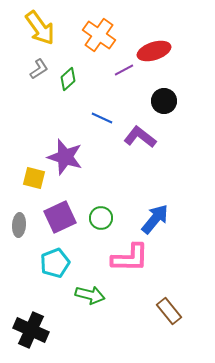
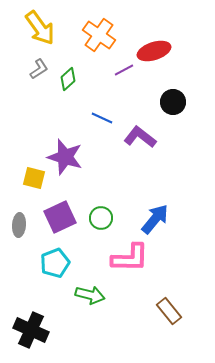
black circle: moved 9 px right, 1 px down
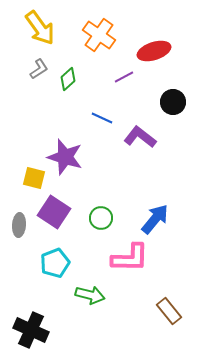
purple line: moved 7 px down
purple square: moved 6 px left, 5 px up; rotated 32 degrees counterclockwise
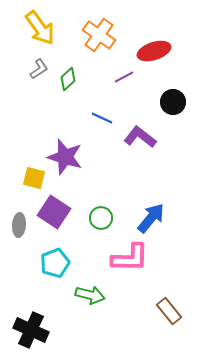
blue arrow: moved 4 px left, 1 px up
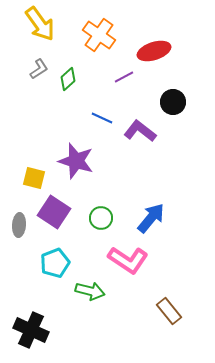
yellow arrow: moved 4 px up
purple L-shape: moved 6 px up
purple star: moved 11 px right, 4 px down
pink L-shape: moved 2 px left, 2 px down; rotated 33 degrees clockwise
green arrow: moved 4 px up
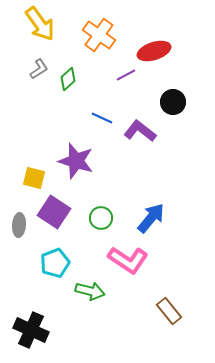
purple line: moved 2 px right, 2 px up
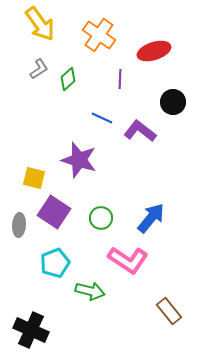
purple line: moved 6 px left, 4 px down; rotated 60 degrees counterclockwise
purple star: moved 3 px right, 1 px up
